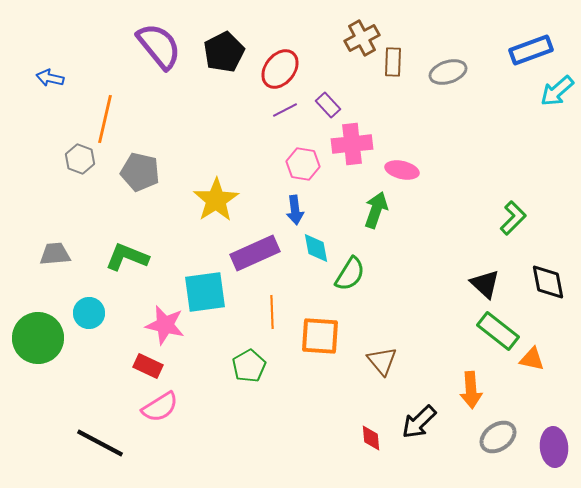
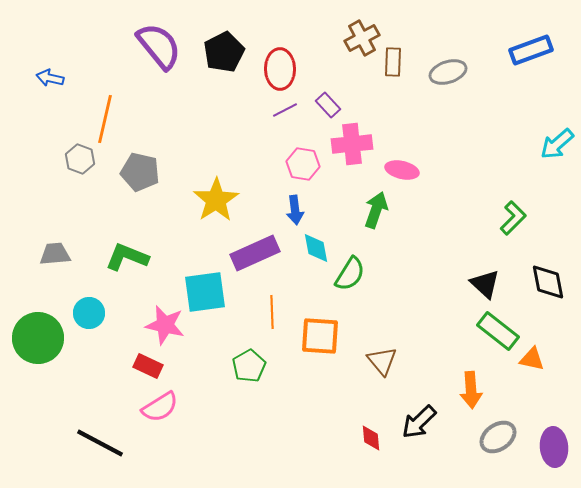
red ellipse at (280, 69): rotated 39 degrees counterclockwise
cyan arrow at (557, 91): moved 53 px down
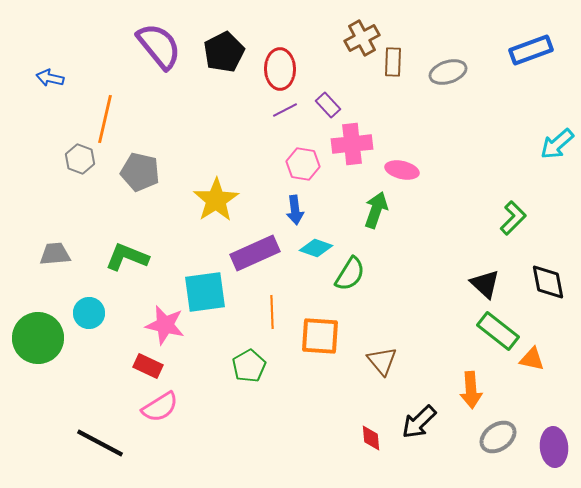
cyan diamond at (316, 248): rotated 60 degrees counterclockwise
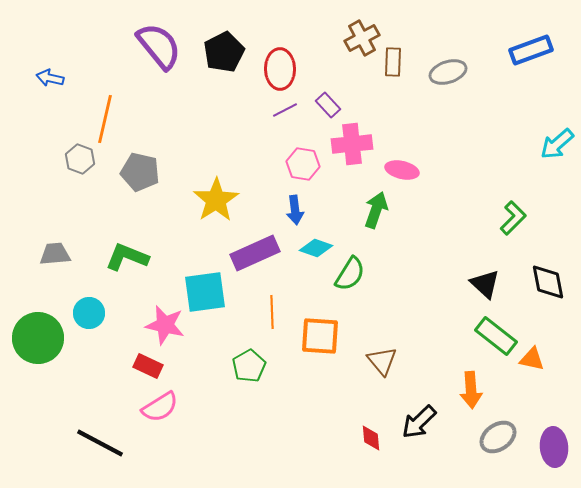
green rectangle at (498, 331): moved 2 px left, 5 px down
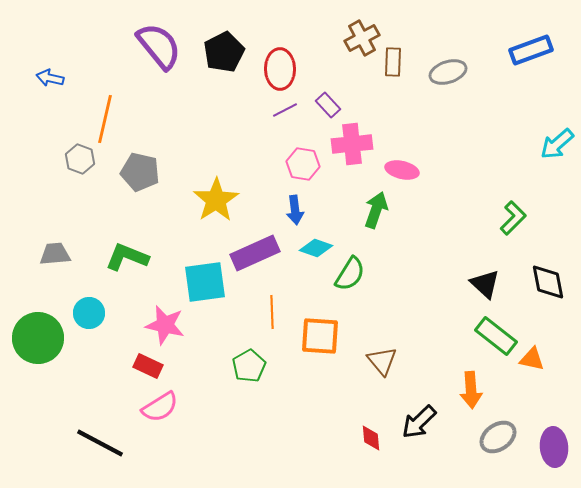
cyan square at (205, 292): moved 10 px up
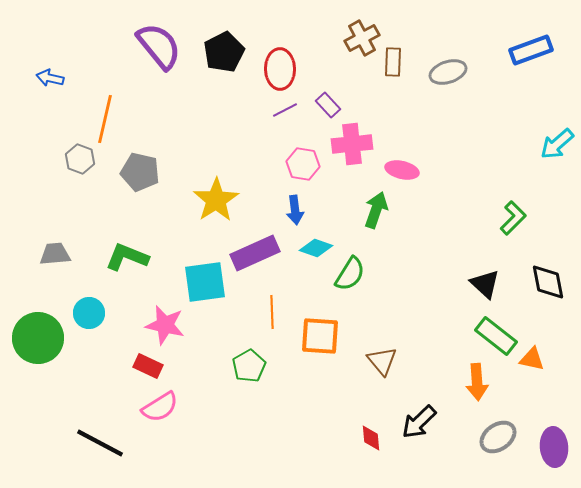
orange arrow at (471, 390): moved 6 px right, 8 px up
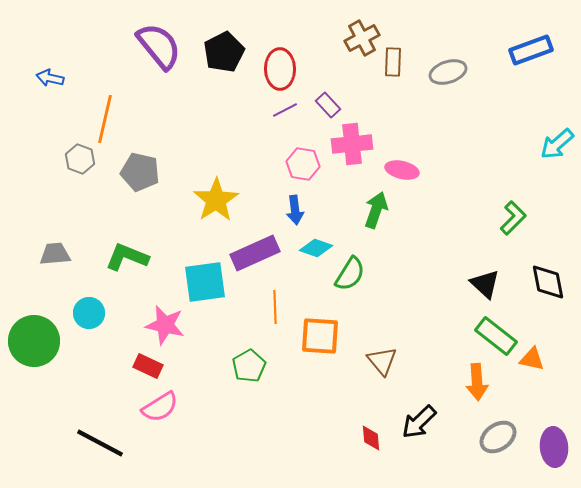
orange line at (272, 312): moved 3 px right, 5 px up
green circle at (38, 338): moved 4 px left, 3 px down
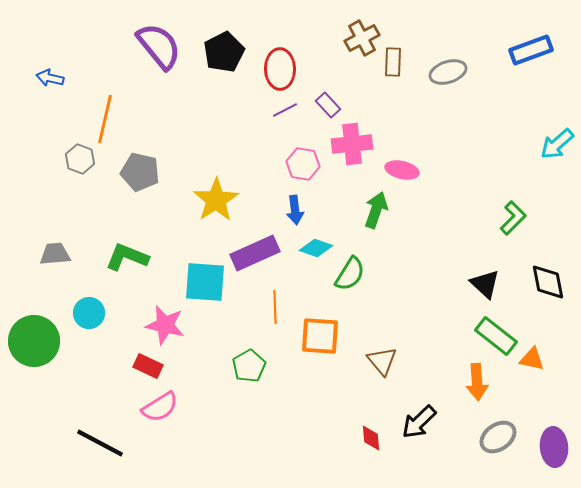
cyan square at (205, 282): rotated 12 degrees clockwise
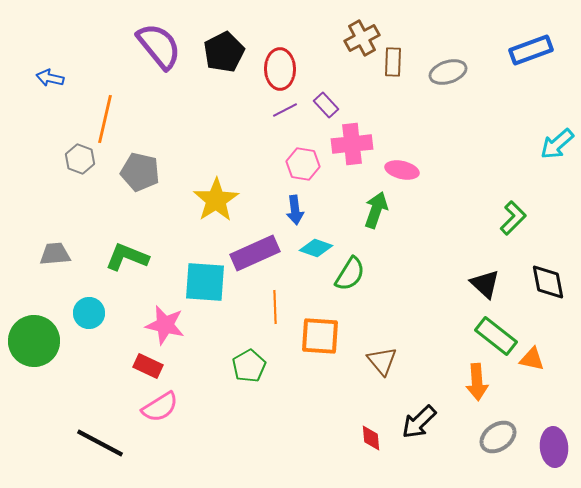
purple rectangle at (328, 105): moved 2 px left
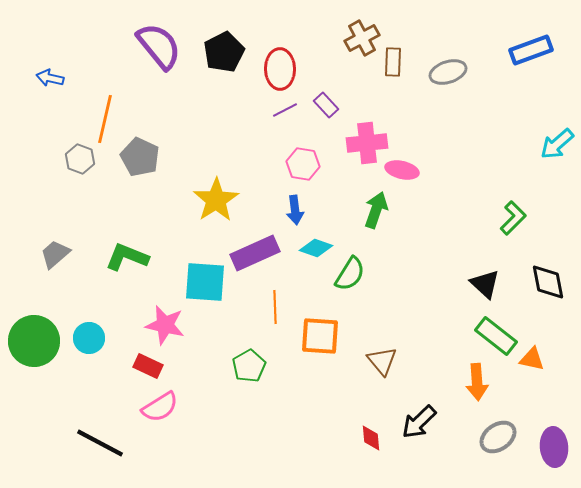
pink cross at (352, 144): moved 15 px right, 1 px up
gray pentagon at (140, 172): moved 15 px up; rotated 12 degrees clockwise
gray trapezoid at (55, 254): rotated 36 degrees counterclockwise
cyan circle at (89, 313): moved 25 px down
